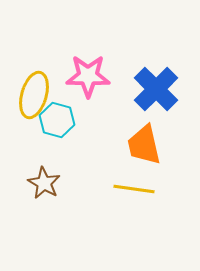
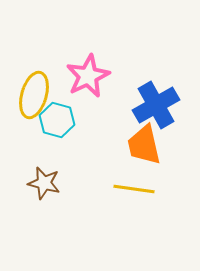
pink star: rotated 27 degrees counterclockwise
blue cross: moved 16 px down; rotated 15 degrees clockwise
brown star: rotated 16 degrees counterclockwise
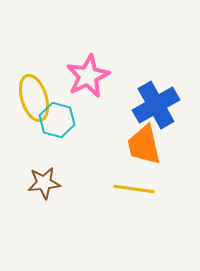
yellow ellipse: moved 3 px down; rotated 33 degrees counterclockwise
brown star: rotated 20 degrees counterclockwise
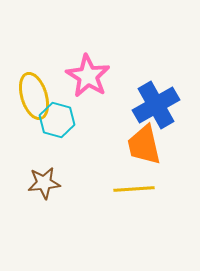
pink star: rotated 15 degrees counterclockwise
yellow ellipse: moved 2 px up
yellow line: rotated 12 degrees counterclockwise
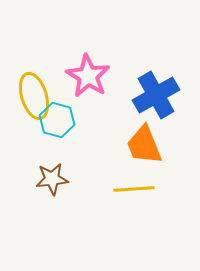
blue cross: moved 10 px up
orange trapezoid: rotated 9 degrees counterclockwise
brown star: moved 8 px right, 4 px up
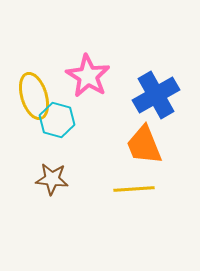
brown star: rotated 12 degrees clockwise
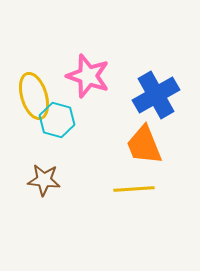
pink star: rotated 12 degrees counterclockwise
brown star: moved 8 px left, 1 px down
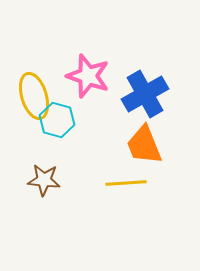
blue cross: moved 11 px left, 1 px up
yellow line: moved 8 px left, 6 px up
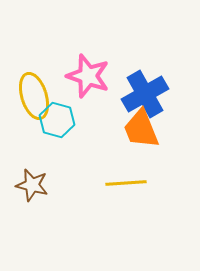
orange trapezoid: moved 3 px left, 16 px up
brown star: moved 12 px left, 5 px down; rotated 8 degrees clockwise
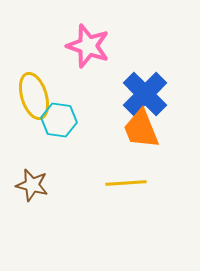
pink star: moved 30 px up
blue cross: rotated 15 degrees counterclockwise
cyan hexagon: moved 2 px right; rotated 8 degrees counterclockwise
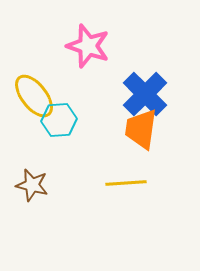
yellow ellipse: rotated 21 degrees counterclockwise
cyan hexagon: rotated 12 degrees counterclockwise
orange trapezoid: rotated 30 degrees clockwise
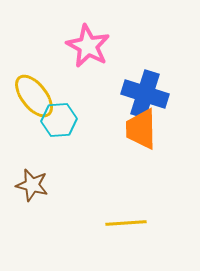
pink star: rotated 9 degrees clockwise
blue cross: rotated 27 degrees counterclockwise
orange trapezoid: rotated 9 degrees counterclockwise
yellow line: moved 40 px down
